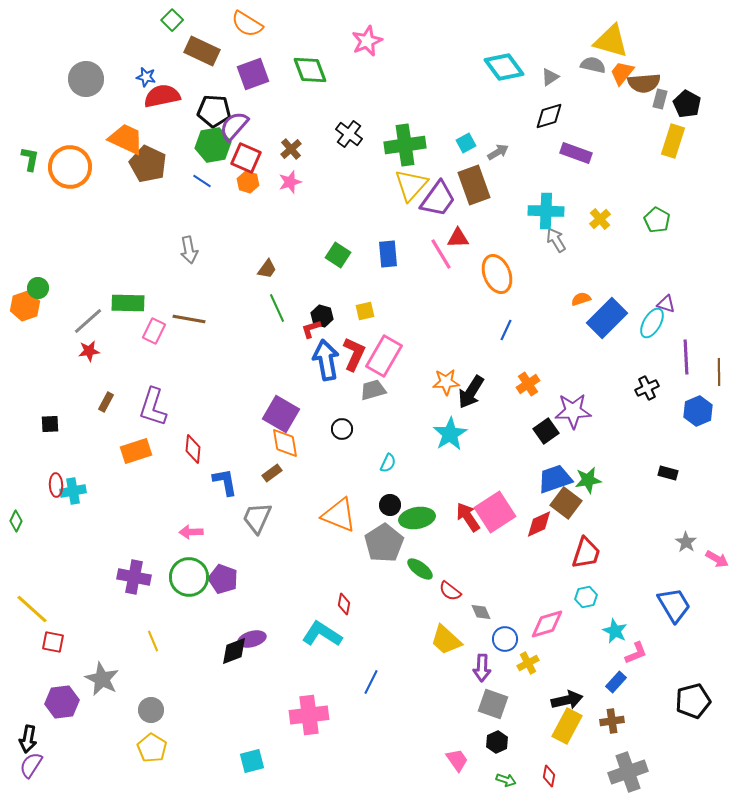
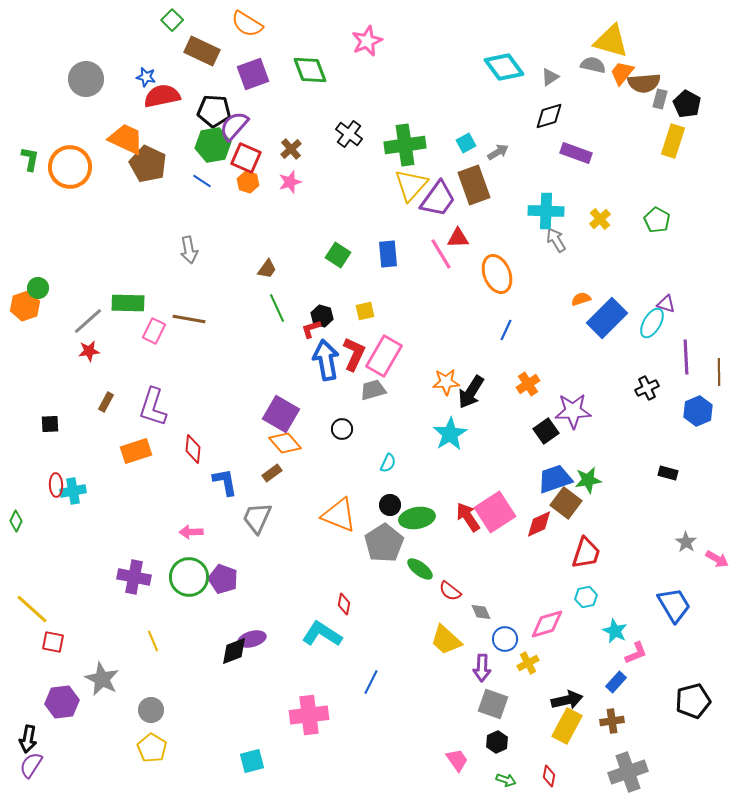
orange diamond at (285, 443): rotated 32 degrees counterclockwise
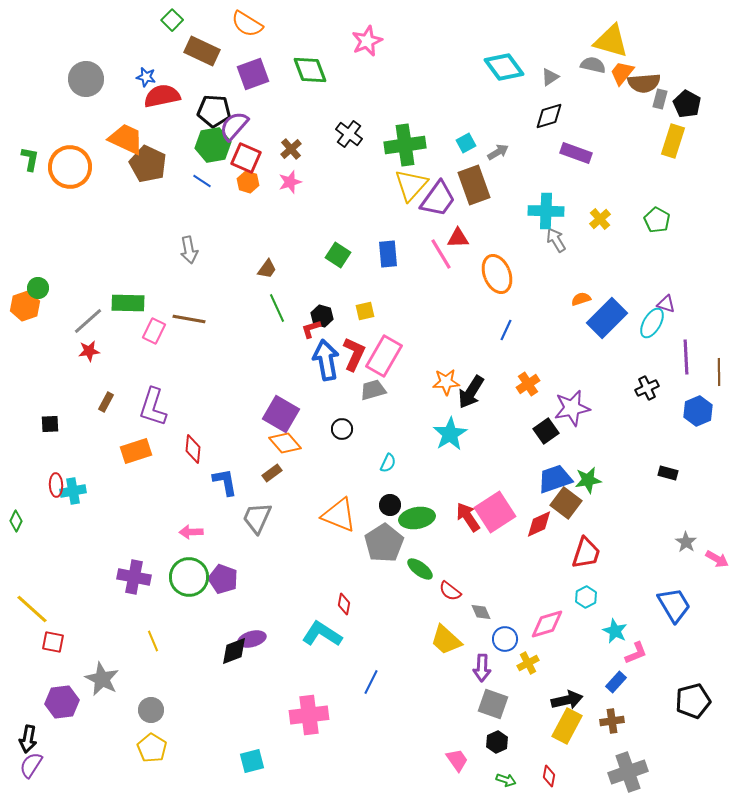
purple star at (573, 411): moved 1 px left, 3 px up; rotated 9 degrees counterclockwise
cyan hexagon at (586, 597): rotated 15 degrees counterclockwise
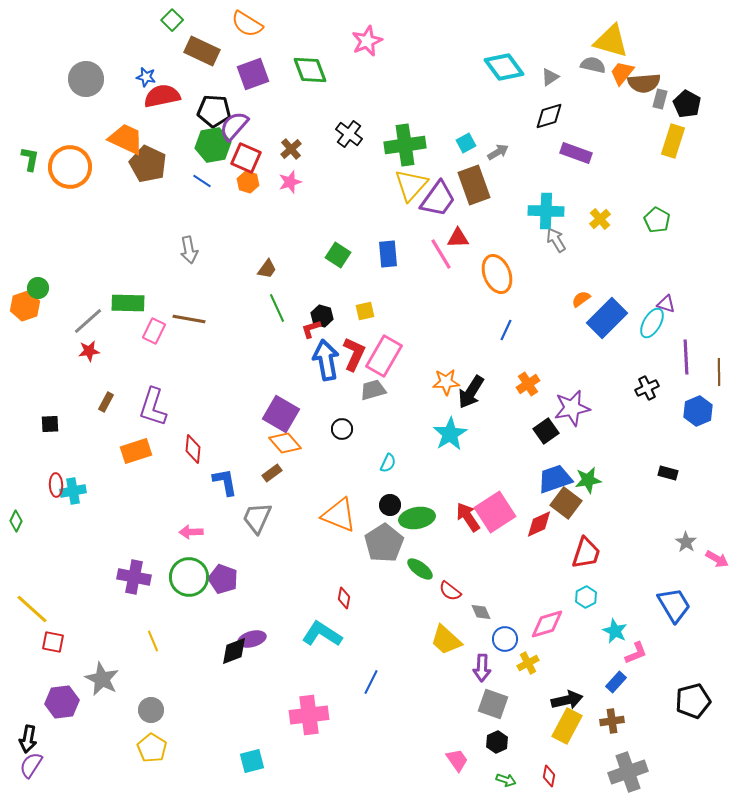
orange semicircle at (581, 299): rotated 18 degrees counterclockwise
red diamond at (344, 604): moved 6 px up
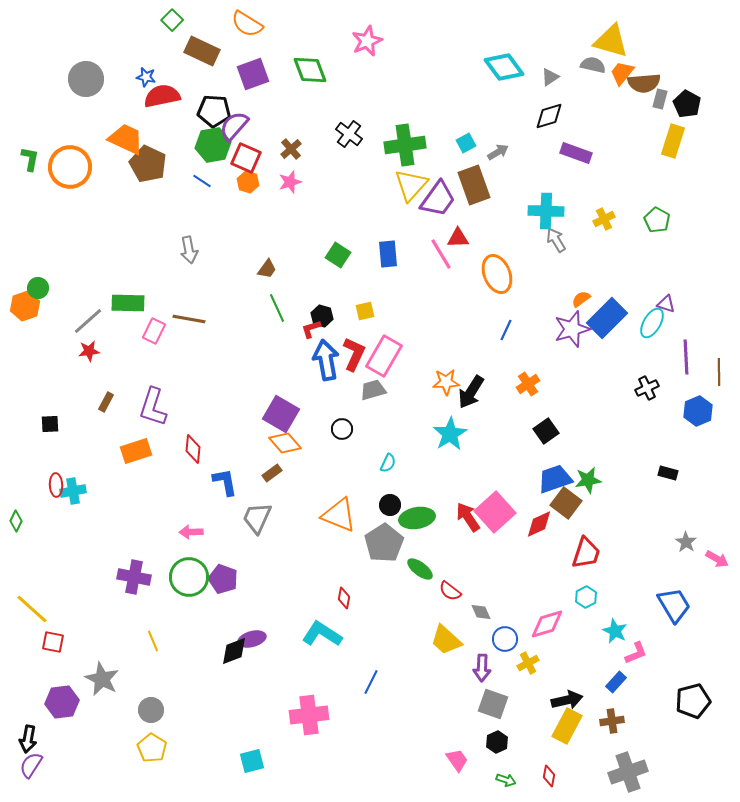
yellow cross at (600, 219): moved 4 px right; rotated 15 degrees clockwise
purple star at (572, 408): moved 79 px up; rotated 6 degrees counterclockwise
pink square at (495, 512): rotated 9 degrees counterclockwise
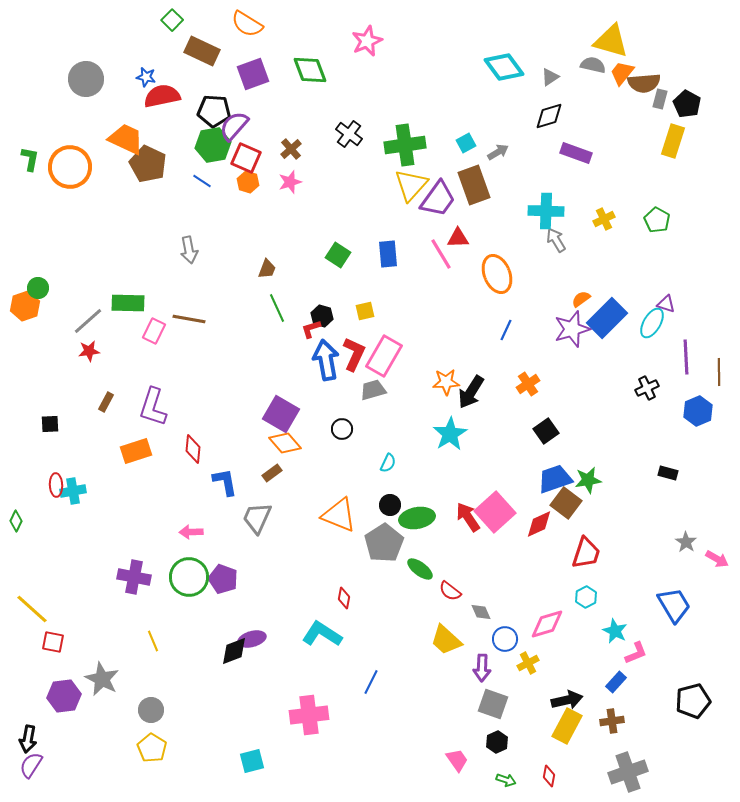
brown trapezoid at (267, 269): rotated 15 degrees counterclockwise
purple hexagon at (62, 702): moved 2 px right, 6 px up
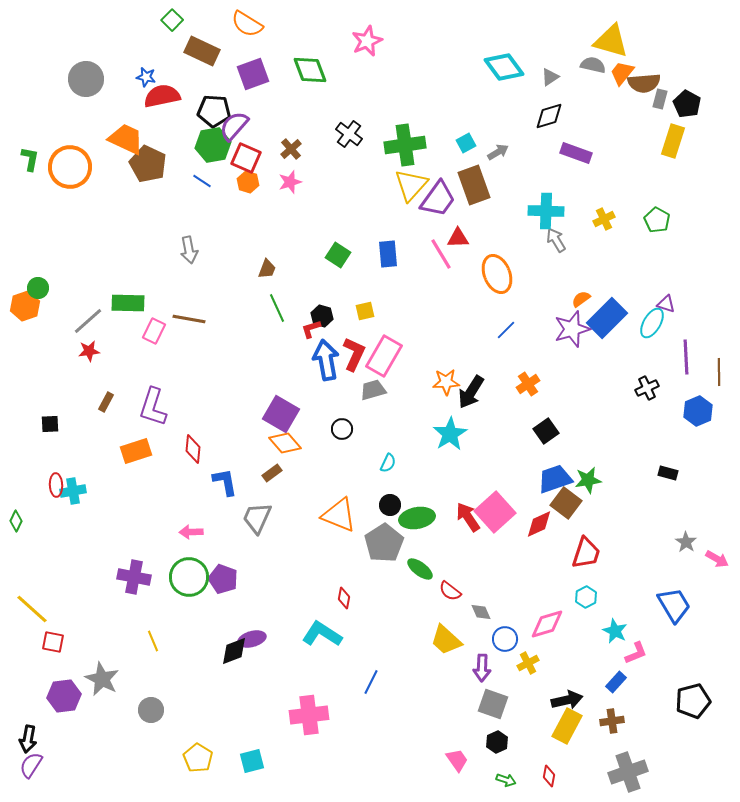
blue line at (506, 330): rotated 20 degrees clockwise
yellow pentagon at (152, 748): moved 46 px right, 10 px down
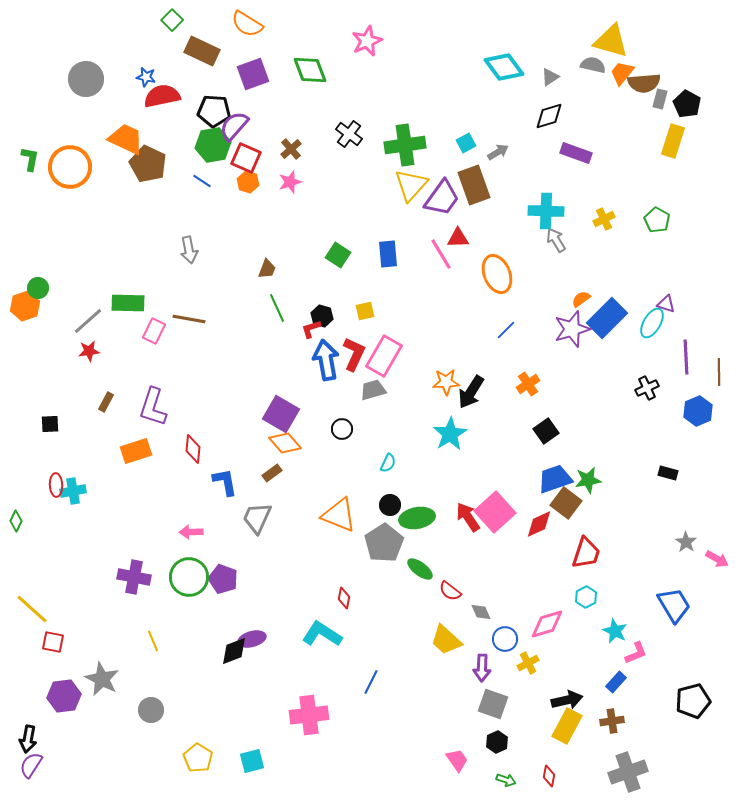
purple trapezoid at (438, 199): moved 4 px right, 1 px up
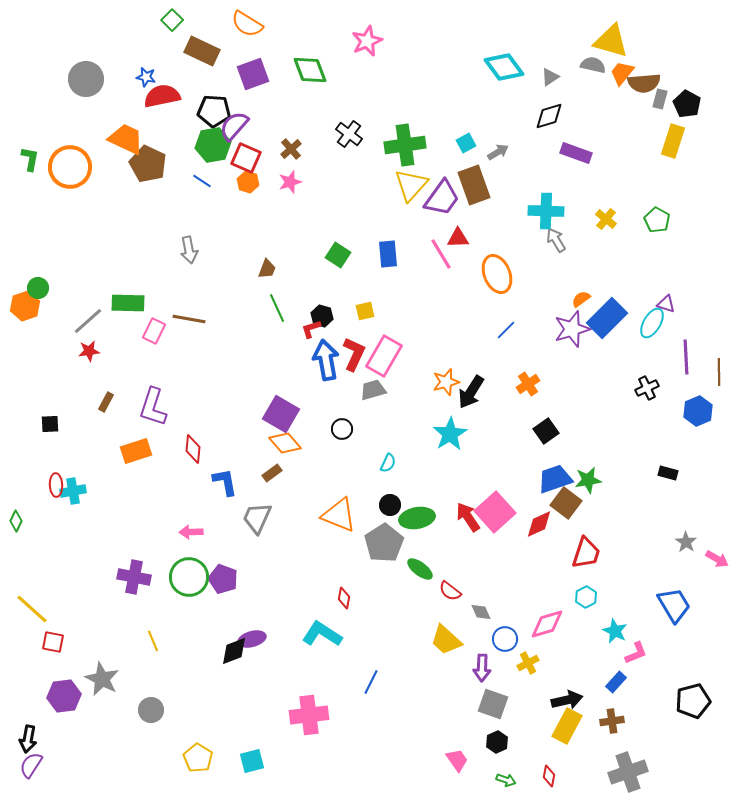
yellow cross at (604, 219): moved 2 px right; rotated 25 degrees counterclockwise
orange star at (446, 382): rotated 12 degrees counterclockwise
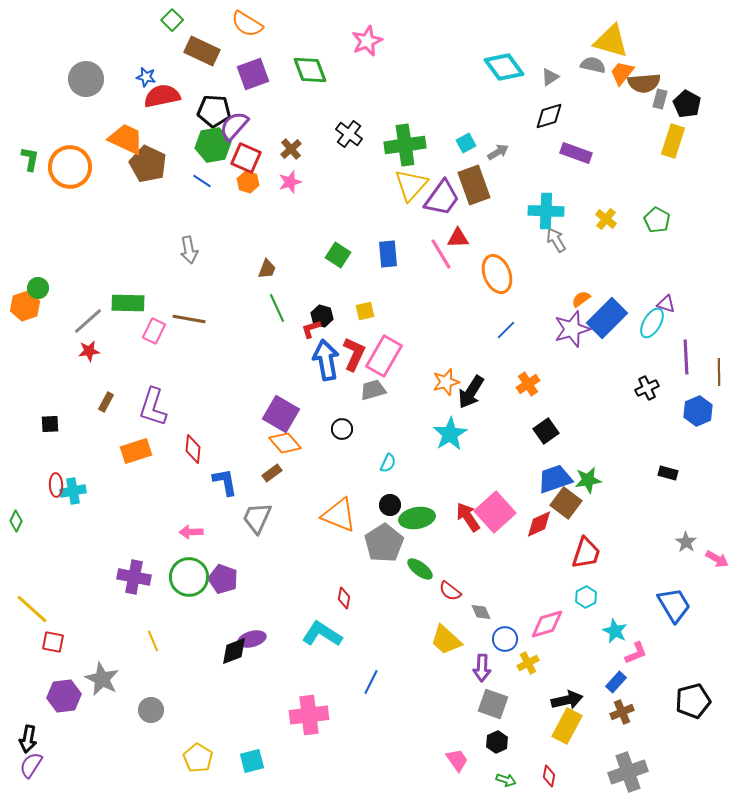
brown cross at (612, 721): moved 10 px right, 9 px up; rotated 15 degrees counterclockwise
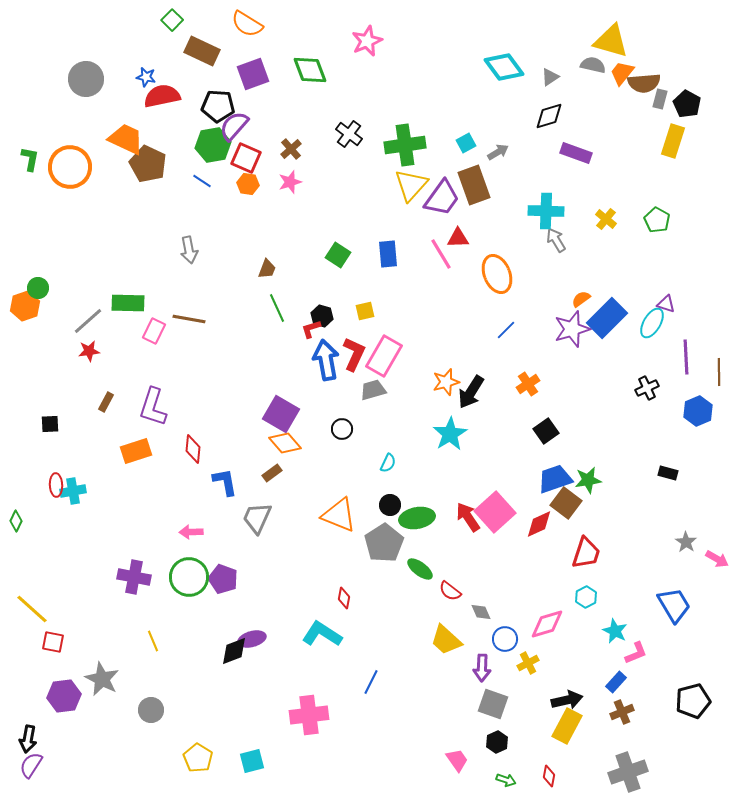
black pentagon at (214, 111): moved 4 px right, 5 px up
orange hexagon at (248, 182): moved 2 px down; rotated 10 degrees counterclockwise
